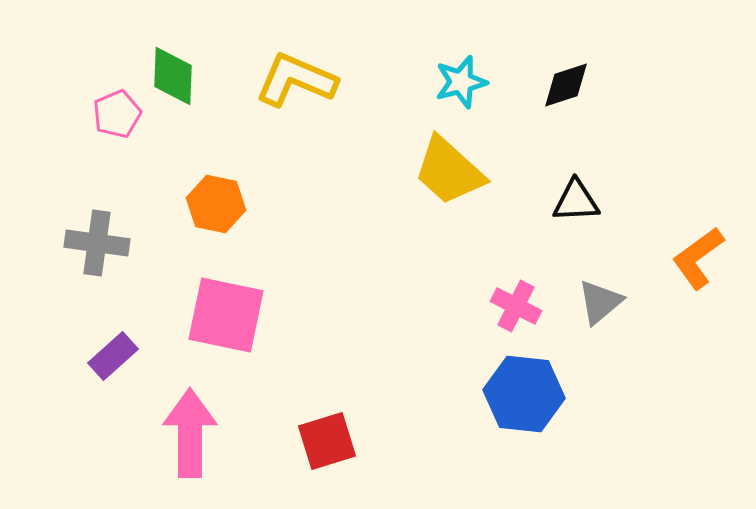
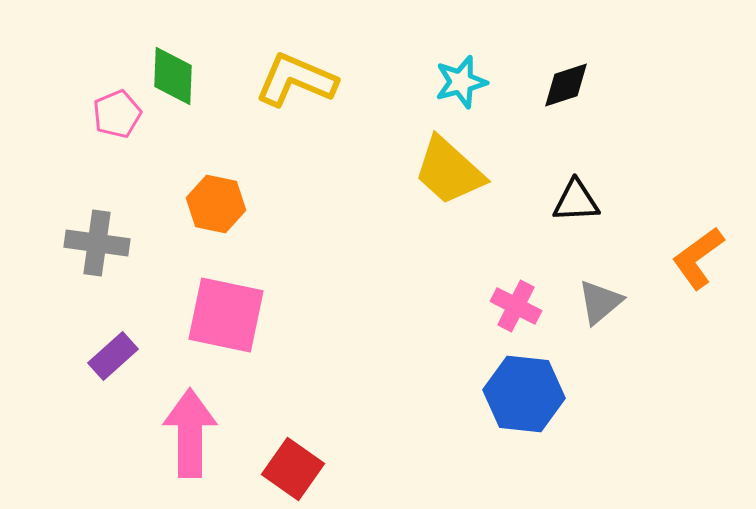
red square: moved 34 px left, 28 px down; rotated 38 degrees counterclockwise
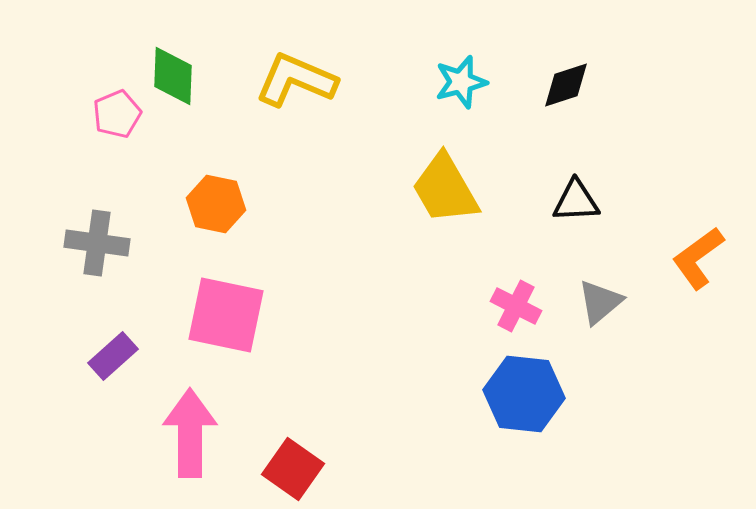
yellow trapezoid: moved 4 px left, 18 px down; rotated 18 degrees clockwise
